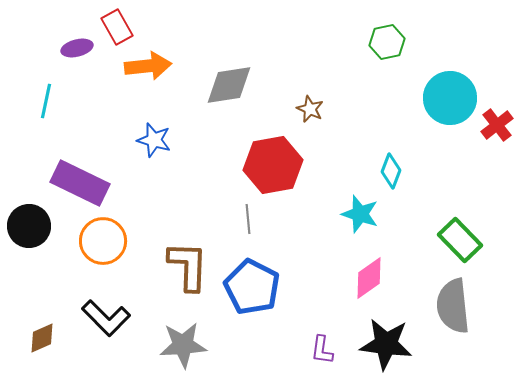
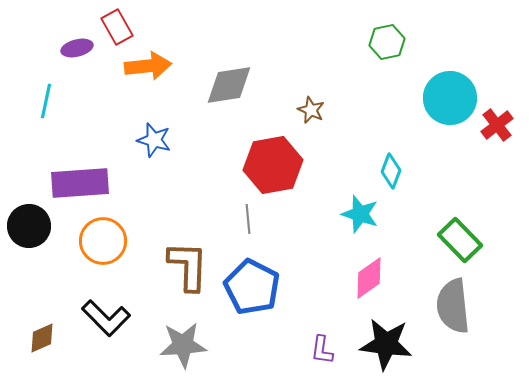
brown star: moved 1 px right, 1 px down
purple rectangle: rotated 30 degrees counterclockwise
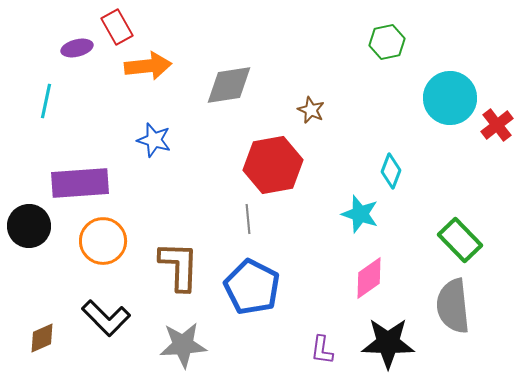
brown L-shape: moved 9 px left
black star: moved 2 px right, 1 px up; rotated 6 degrees counterclockwise
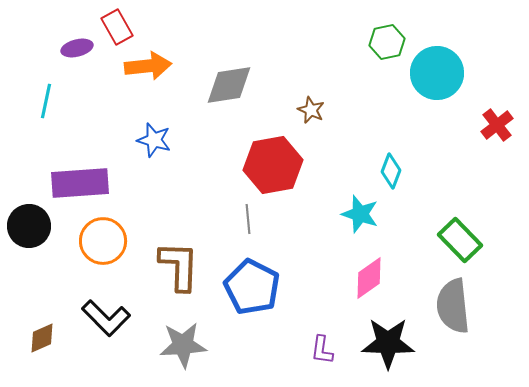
cyan circle: moved 13 px left, 25 px up
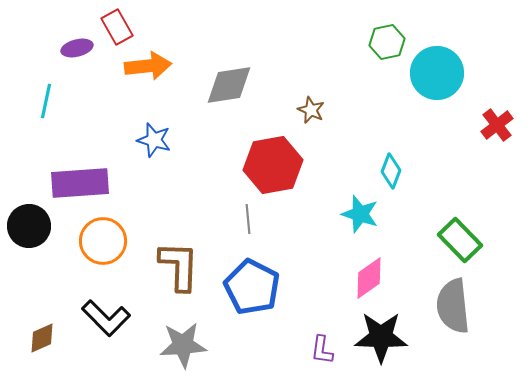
black star: moved 7 px left, 6 px up
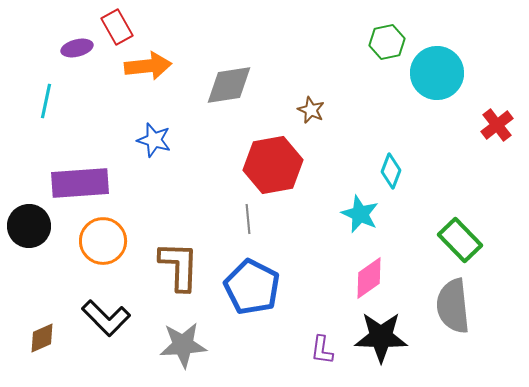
cyan star: rotated 6 degrees clockwise
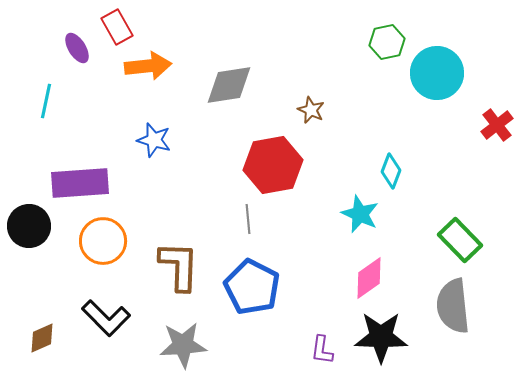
purple ellipse: rotated 72 degrees clockwise
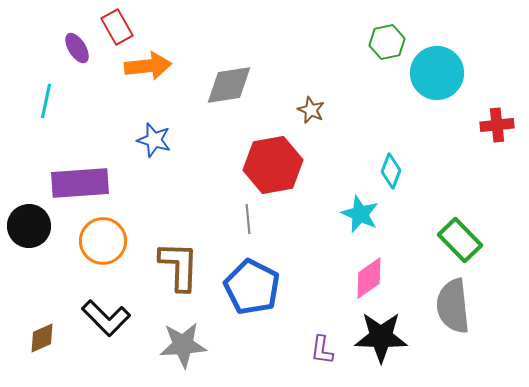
red cross: rotated 32 degrees clockwise
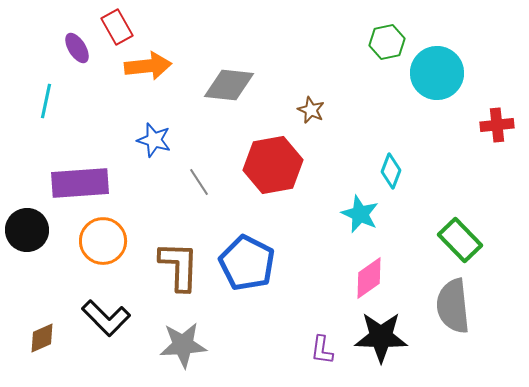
gray diamond: rotated 15 degrees clockwise
gray line: moved 49 px left, 37 px up; rotated 28 degrees counterclockwise
black circle: moved 2 px left, 4 px down
blue pentagon: moved 5 px left, 24 px up
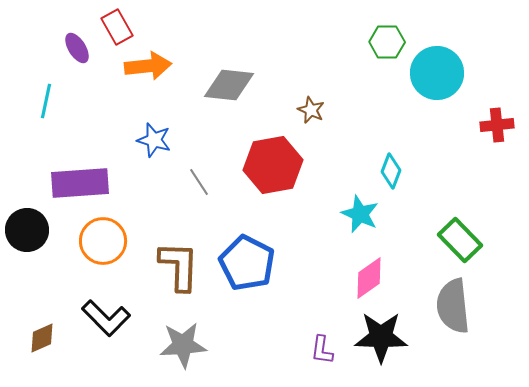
green hexagon: rotated 12 degrees clockwise
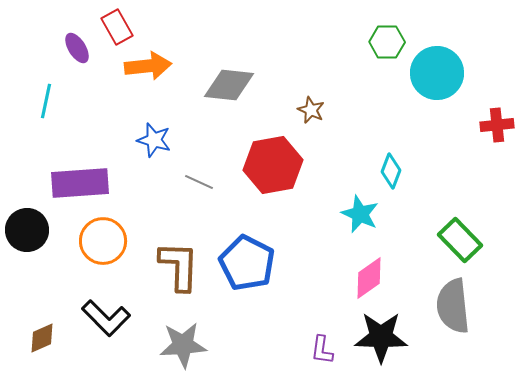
gray line: rotated 32 degrees counterclockwise
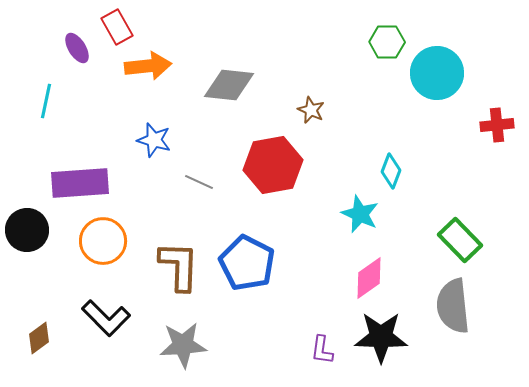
brown diamond: moved 3 px left; rotated 12 degrees counterclockwise
